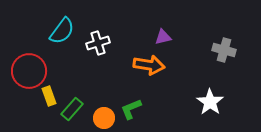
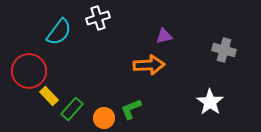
cyan semicircle: moved 3 px left, 1 px down
purple triangle: moved 1 px right, 1 px up
white cross: moved 25 px up
orange arrow: rotated 12 degrees counterclockwise
yellow rectangle: rotated 24 degrees counterclockwise
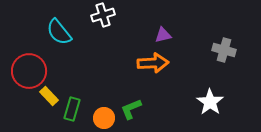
white cross: moved 5 px right, 3 px up
cyan semicircle: rotated 104 degrees clockwise
purple triangle: moved 1 px left, 1 px up
orange arrow: moved 4 px right, 2 px up
green rectangle: rotated 25 degrees counterclockwise
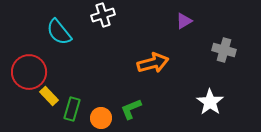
purple triangle: moved 21 px right, 14 px up; rotated 18 degrees counterclockwise
orange arrow: rotated 12 degrees counterclockwise
red circle: moved 1 px down
orange circle: moved 3 px left
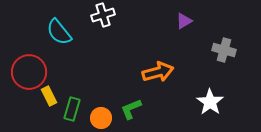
orange arrow: moved 5 px right, 9 px down
yellow rectangle: rotated 18 degrees clockwise
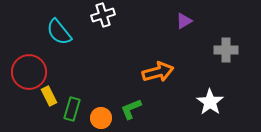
gray cross: moved 2 px right; rotated 15 degrees counterclockwise
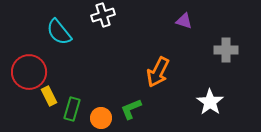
purple triangle: rotated 48 degrees clockwise
orange arrow: rotated 132 degrees clockwise
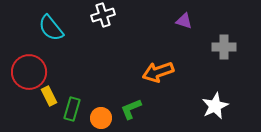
cyan semicircle: moved 8 px left, 4 px up
gray cross: moved 2 px left, 3 px up
orange arrow: rotated 44 degrees clockwise
white star: moved 5 px right, 4 px down; rotated 12 degrees clockwise
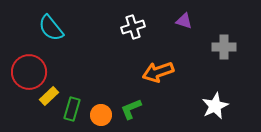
white cross: moved 30 px right, 12 px down
yellow rectangle: rotated 72 degrees clockwise
orange circle: moved 3 px up
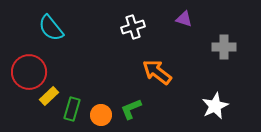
purple triangle: moved 2 px up
orange arrow: moved 1 px left; rotated 56 degrees clockwise
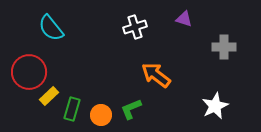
white cross: moved 2 px right
orange arrow: moved 1 px left, 3 px down
